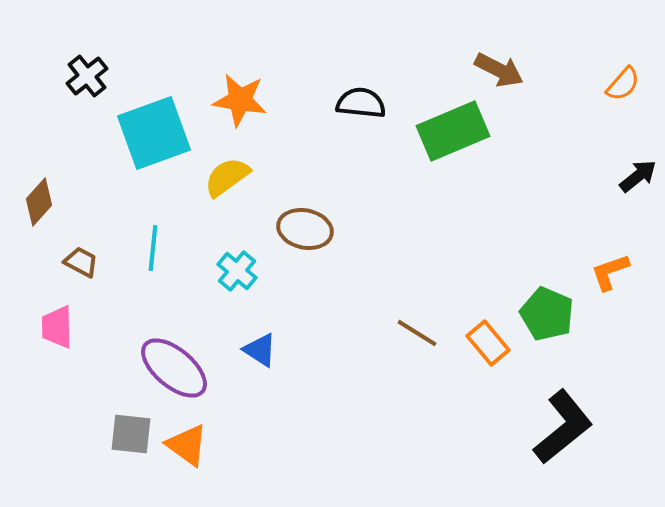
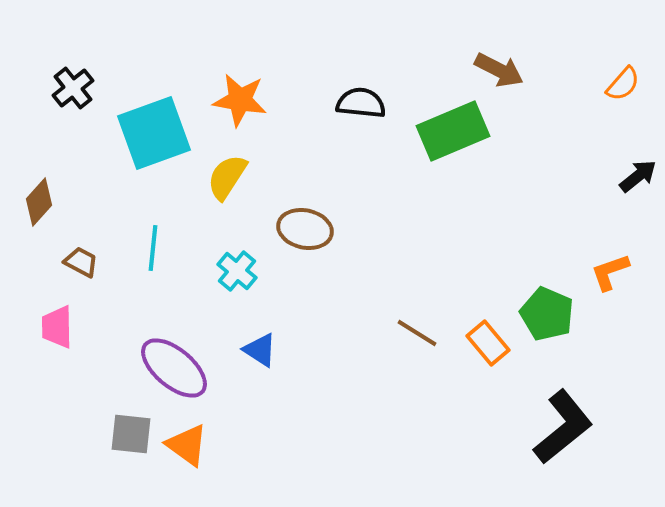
black cross: moved 14 px left, 12 px down
yellow semicircle: rotated 21 degrees counterclockwise
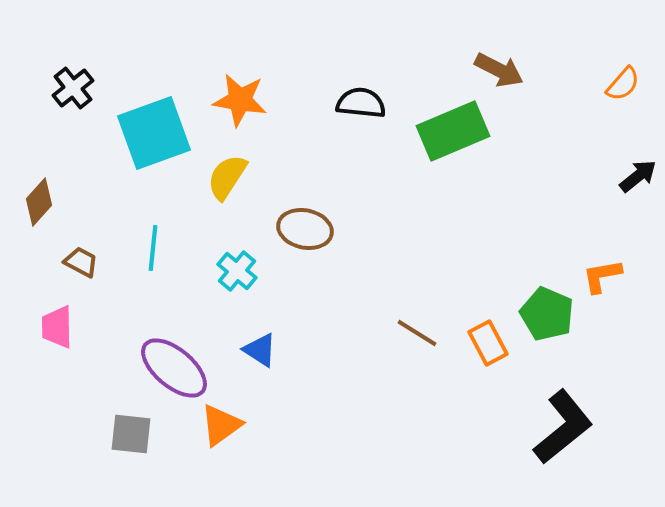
orange L-shape: moved 8 px left, 4 px down; rotated 9 degrees clockwise
orange rectangle: rotated 12 degrees clockwise
orange triangle: moved 34 px right, 20 px up; rotated 48 degrees clockwise
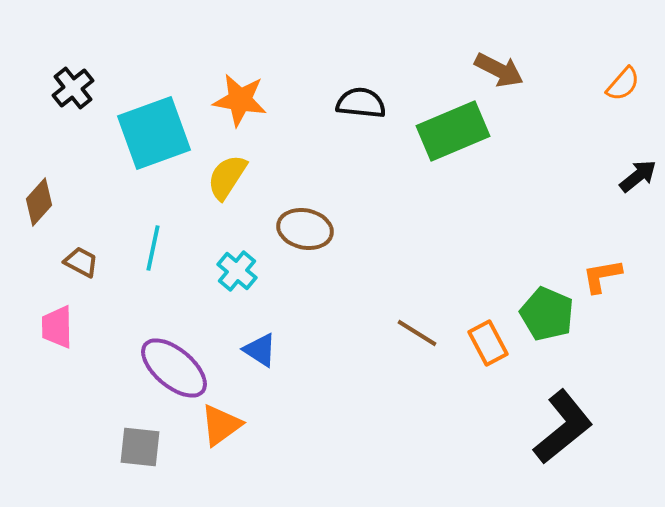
cyan line: rotated 6 degrees clockwise
gray square: moved 9 px right, 13 px down
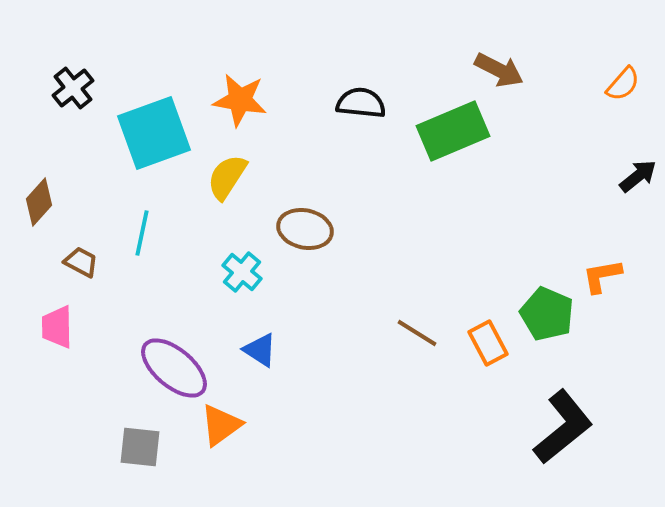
cyan line: moved 11 px left, 15 px up
cyan cross: moved 5 px right, 1 px down
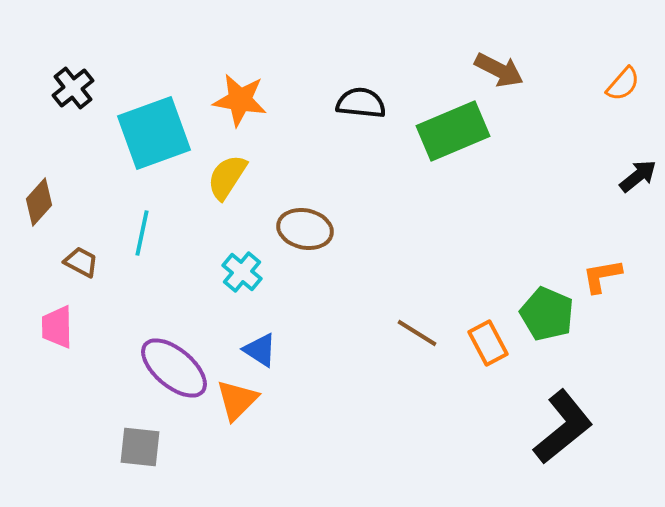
orange triangle: moved 16 px right, 25 px up; rotated 9 degrees counterclockwise
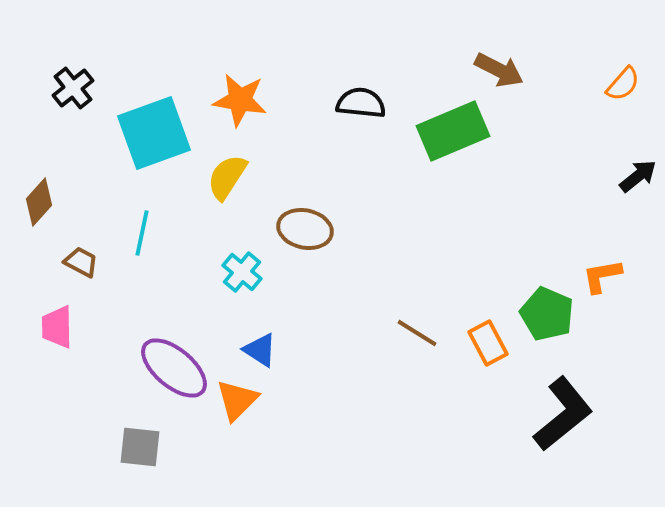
black L-shape: moved 13 px up
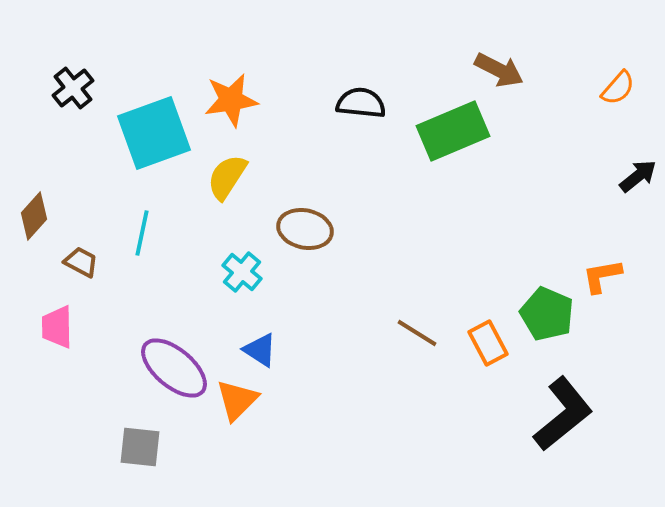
orange semicircle: moved 5 px left, 4 px down
orange star: moved 9 px left; rotated 18 degrees counterclockwise
brown diamond: moved 5 px left, 14 px down
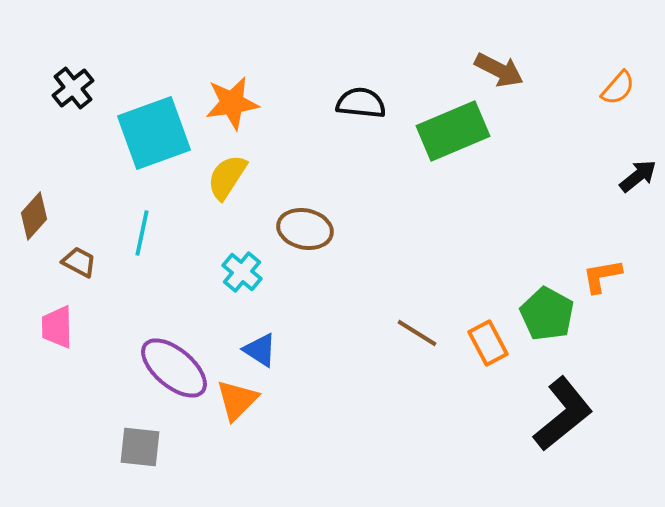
orange star: moved 1 px right, 3 px down
brown trapezoid: moved 2 px left
green pentagon: rotated 6 degrees clockwise
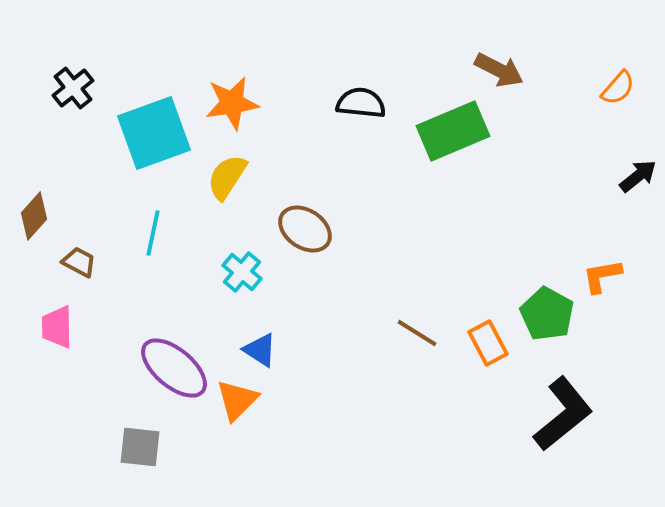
brown ellipse: rotated 22 degrees clockwise
cyan line: moved 11 px right
